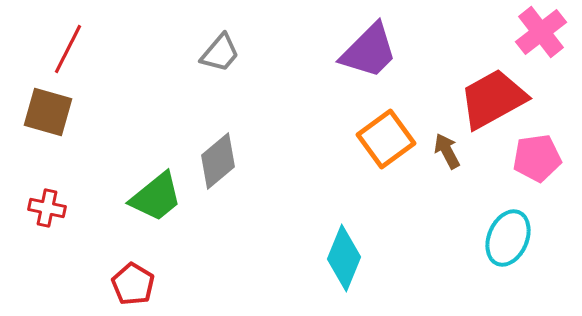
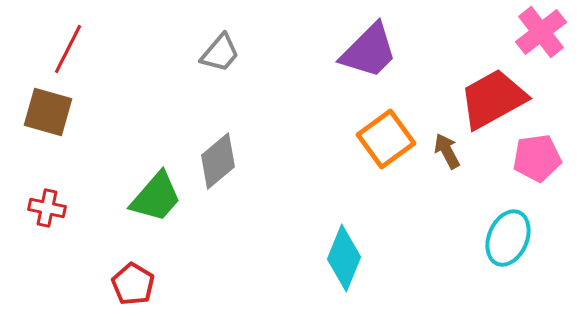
green trapezoid: rotated 10 degrees counterclockwise
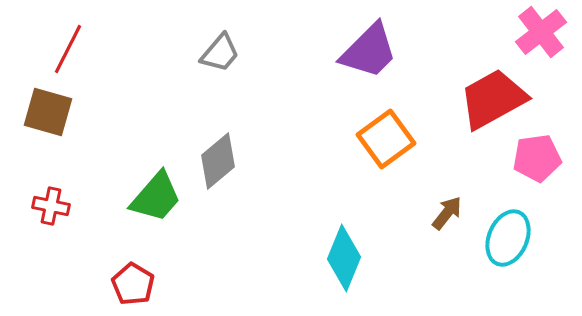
brown arrow: moved 62 px down; rotated 66 degrees clockwise
red cross: moved 4 px right, 2 px up
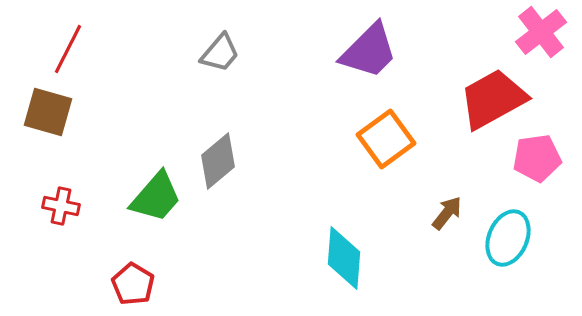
red cross: moved 10 px right
cyan diamond: rotated 18 degrees counterclockwise
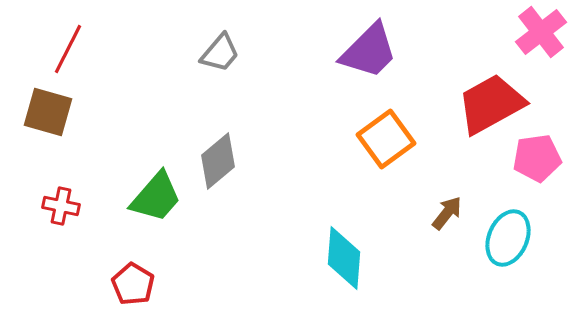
red trapezoid: moved 2 px left, 5 px down
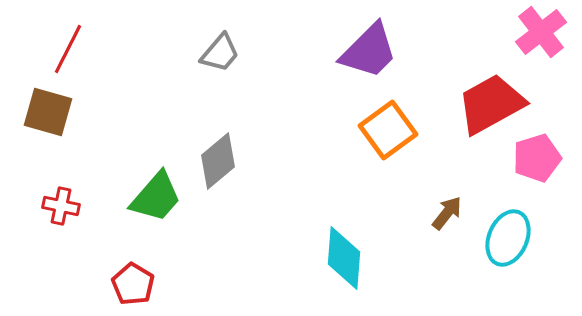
orange square: moved 2 px right, 9 px up
pink pentagon: rotated 9 degrees counterclockwise
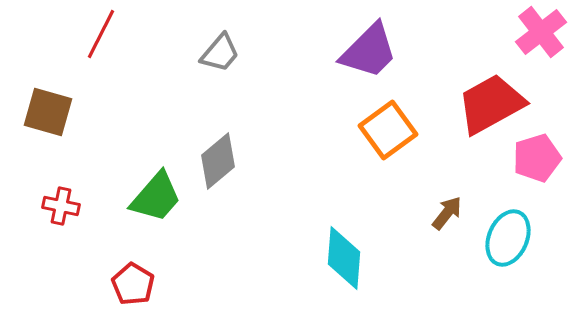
red line: moved 33 px right, 15 px up
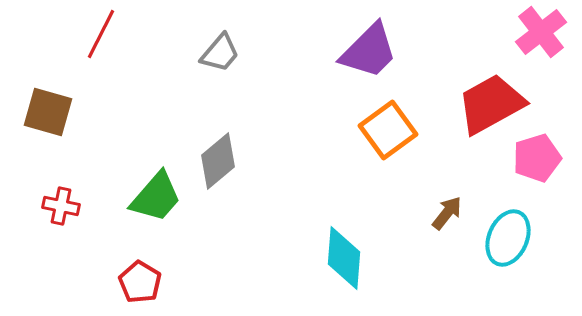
red pentagon: moved 7 px right, 2 px up
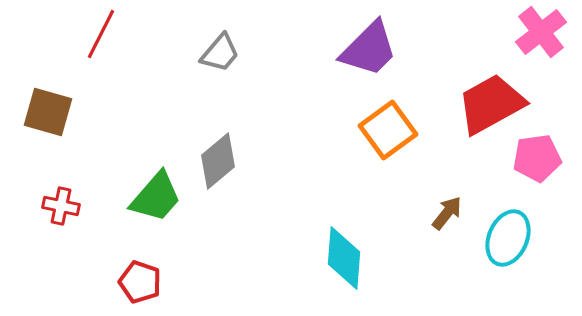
purple trapezoid: moved 2 px up
pink pentagon: rotated 9 degrees clockwise
red pentagon: rotated 12 degrees counterclockwise
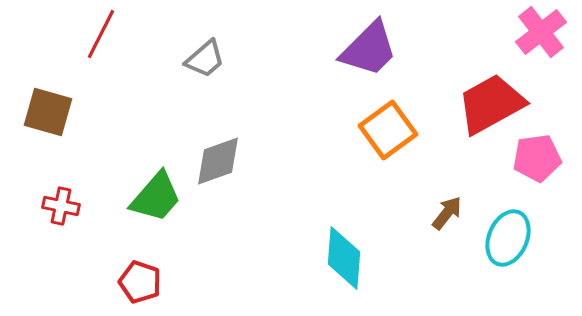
gray trapezoid: moved 15 px left, 6 px down; rotated 9 degrees clockwise
gray diamond: rotated 20 degrees clockwise
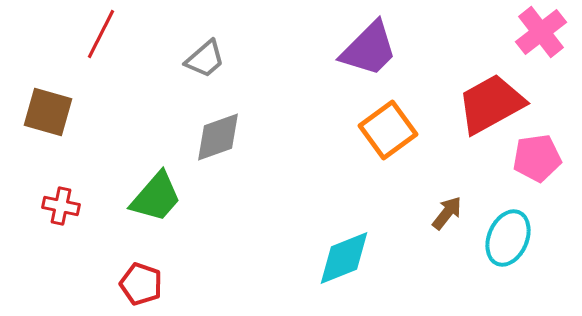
gray diamond: moved 24 px up
cyan diamond: rotated 64 degrees clockwise
red pentagon: moved 1 px right, 2 px down
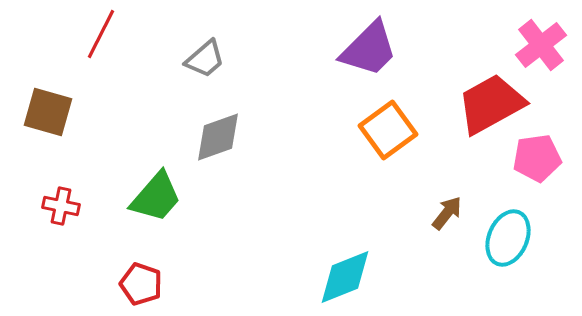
pink cross: moved 13 px down
cyan diamond: moved 1 px right, 19 px down
